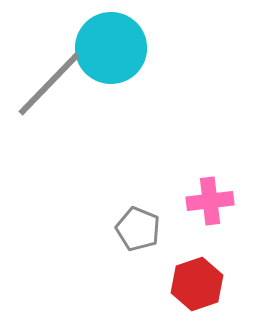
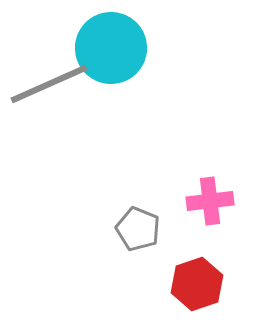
gray line: rotated 22 degrees clockwise
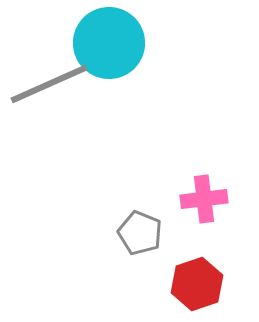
cyan circle: moved 2 px left, 5 px up
pink cross: moved 6 px left, 2 px up
gray pentagon: moved 2 px right, 4 px down
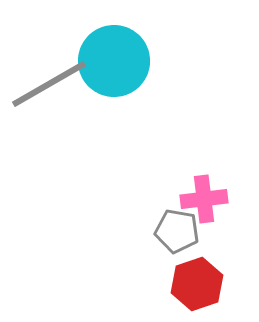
cyan circle: moved 5 px right, 18 px down
gray line: rotated 6 degrees counterclockwise
gray pentagon: moved 37 px right, 2 px up; rotated 12 degrees counterclockwise
